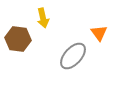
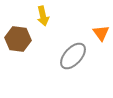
yellow arrow: moved 2 px up
orange triangle: moved 2 px right
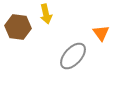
yellow arrow: moved 3 px right, 2 px up
brown hexagon: moved 12 px up
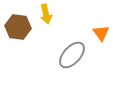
gray ellipse: moved 1 px left, 1 px up
